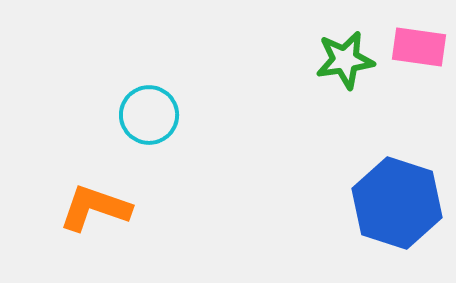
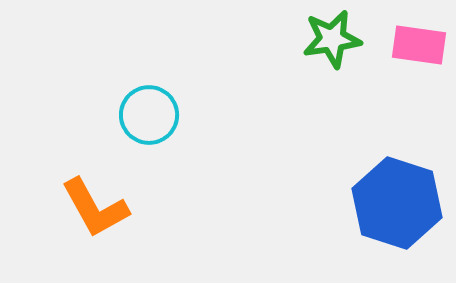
pink rectangle: moved 2 px up
green star: moved 13 px left, 21 px up
orange L-shape: rotated 138 degrees counterclockwise
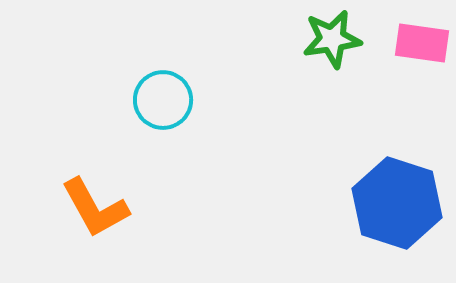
pink rectangle: moved 3 px right, 2 px up
cyan circle: moved 14 px right, 15 px up
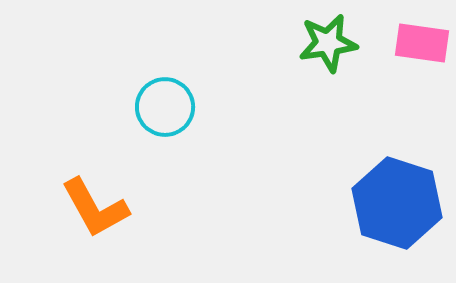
green star: moved 4 px left, 4 px down
cyan circle: moved 2 px right, 7 px down
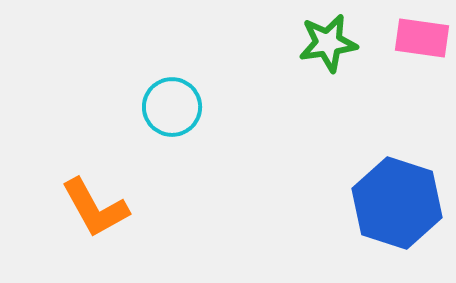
pink rectangle: moved 5 px up
cyan circle: moved 7 px right
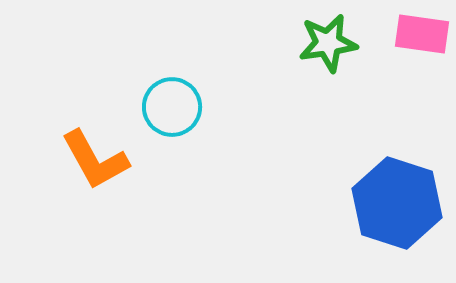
pink rectangle: moved 4 px up
orange L-shape: moved 48 px up
